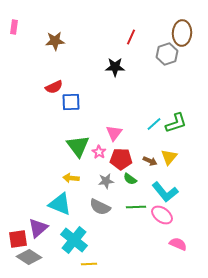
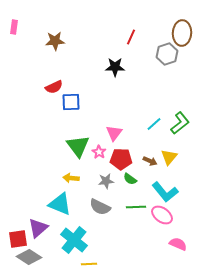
green L-shape: moved 4 px right; rotated 20 degrees counterclockwise
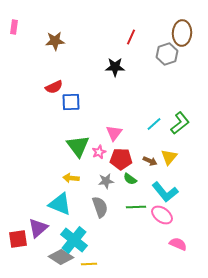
pink star: rotated 16 degrees clockwise
gray semicircle: rotated 135 degrees counterclockwise
gray diamond: moved 32 px right
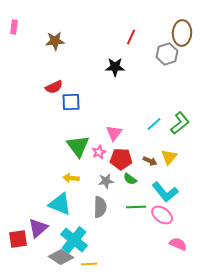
gray semicircle: rotated 20 degrees clockwise
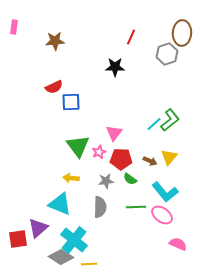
green L-shape: moved 10 px left, 3 px up
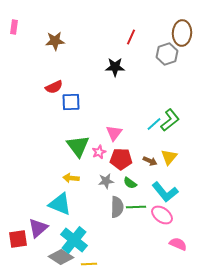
green semicircle: moved 4 px down
gray semicircle: moved 17 px right
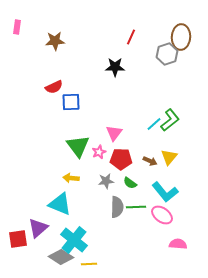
pink rectangle: moved 3 px right
brown ellipse: moved 1 px left, 4 px down
pink semicircle: rotated 18 degrees counterclockwise
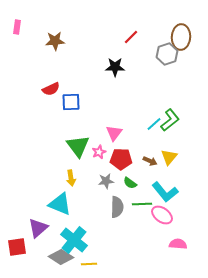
red line: rotated 21 degrees clockwise
red semicircle: moved 3 px left, 2 px down
yellow arrow: rotated 105 degrees counterclockwise
green line: moved 6 px right, 3 px up
red square: moved 1 px left, 8 px down
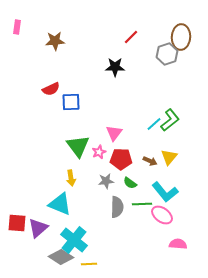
red square: moved 24 px up; rotated 12 degrees clockwise
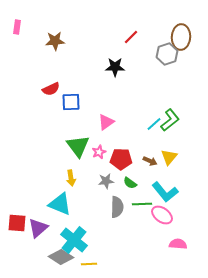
pink triangle: moved 8 px left, 11 px up; rotated 18 degrees clockwise
